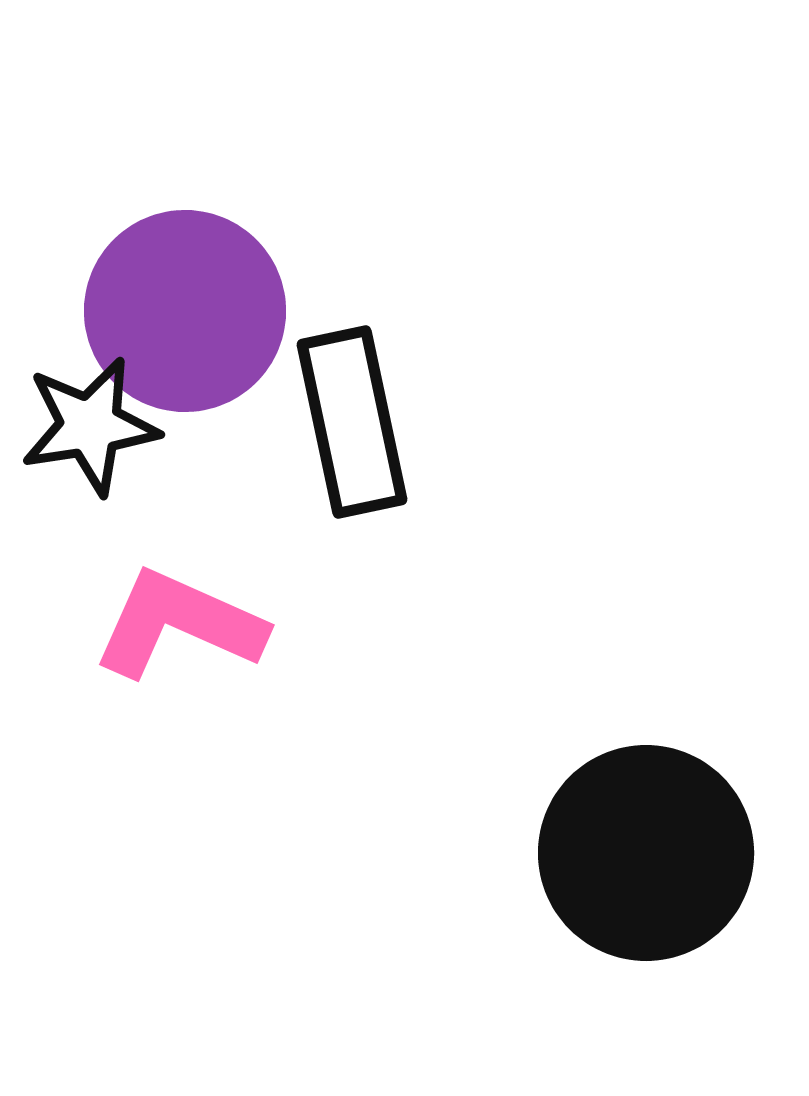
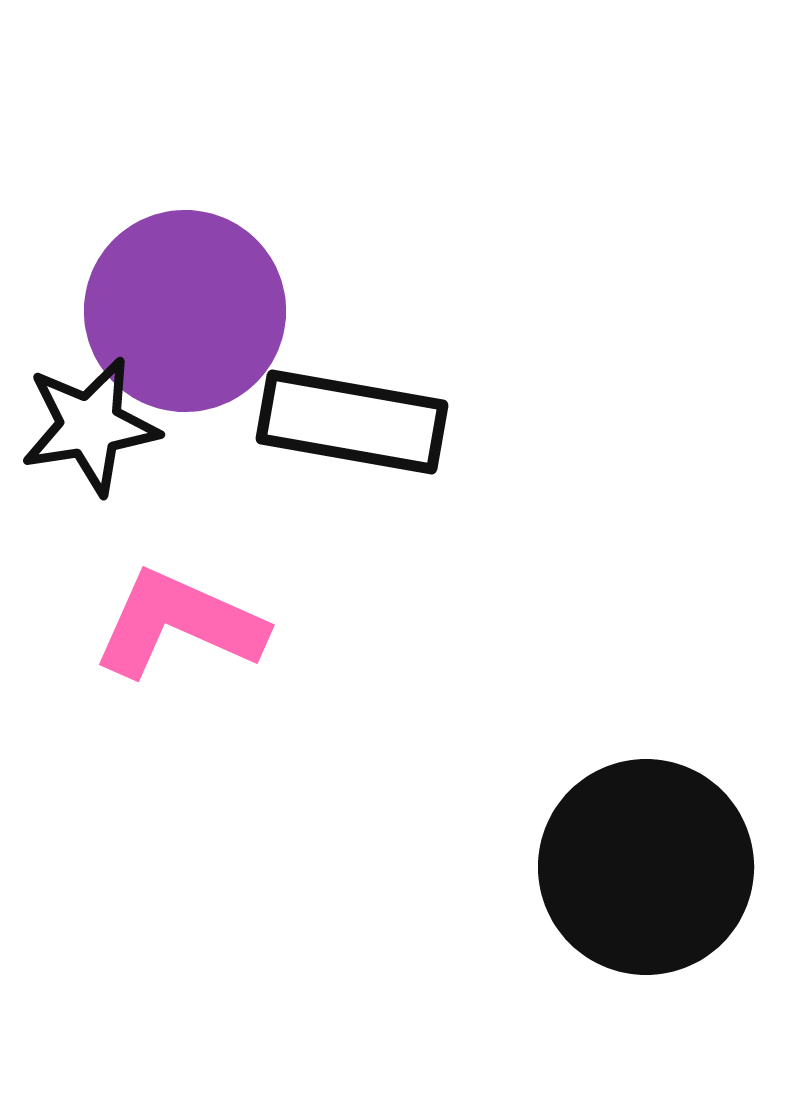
black rectangle: rotated 68 degrees counterclockwise
black circle: moved 14 px down
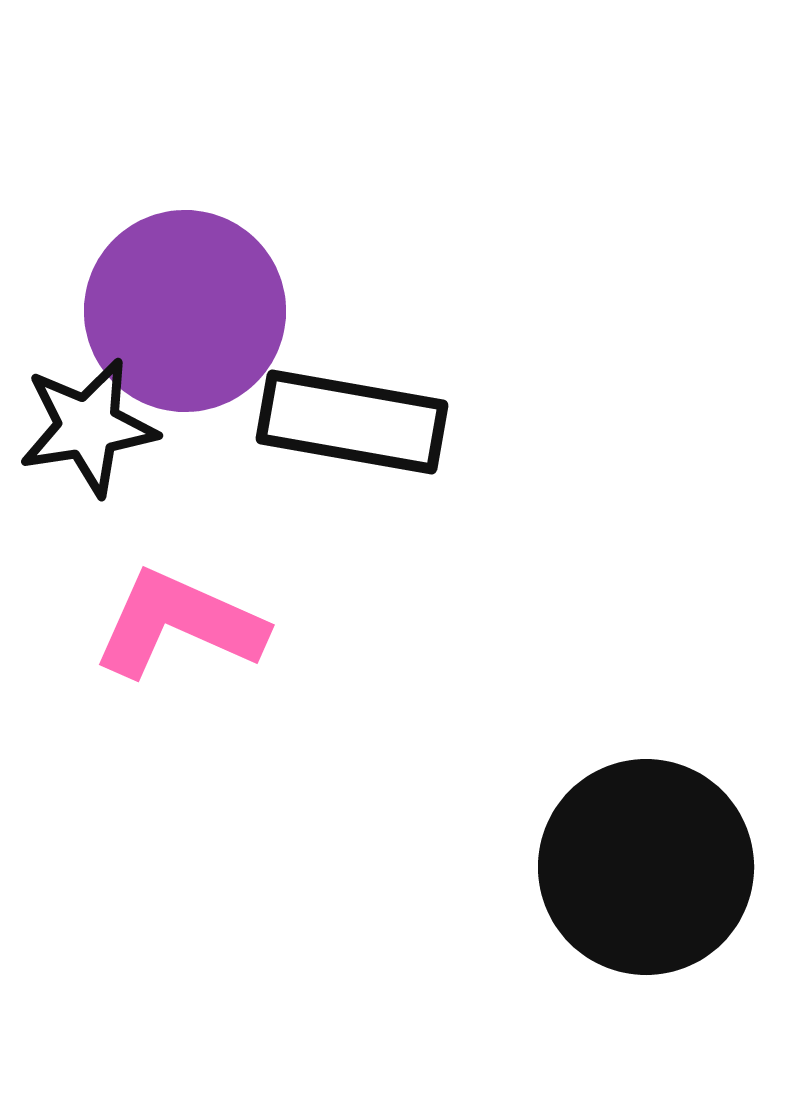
black star: moved 2 px left, 1 px down
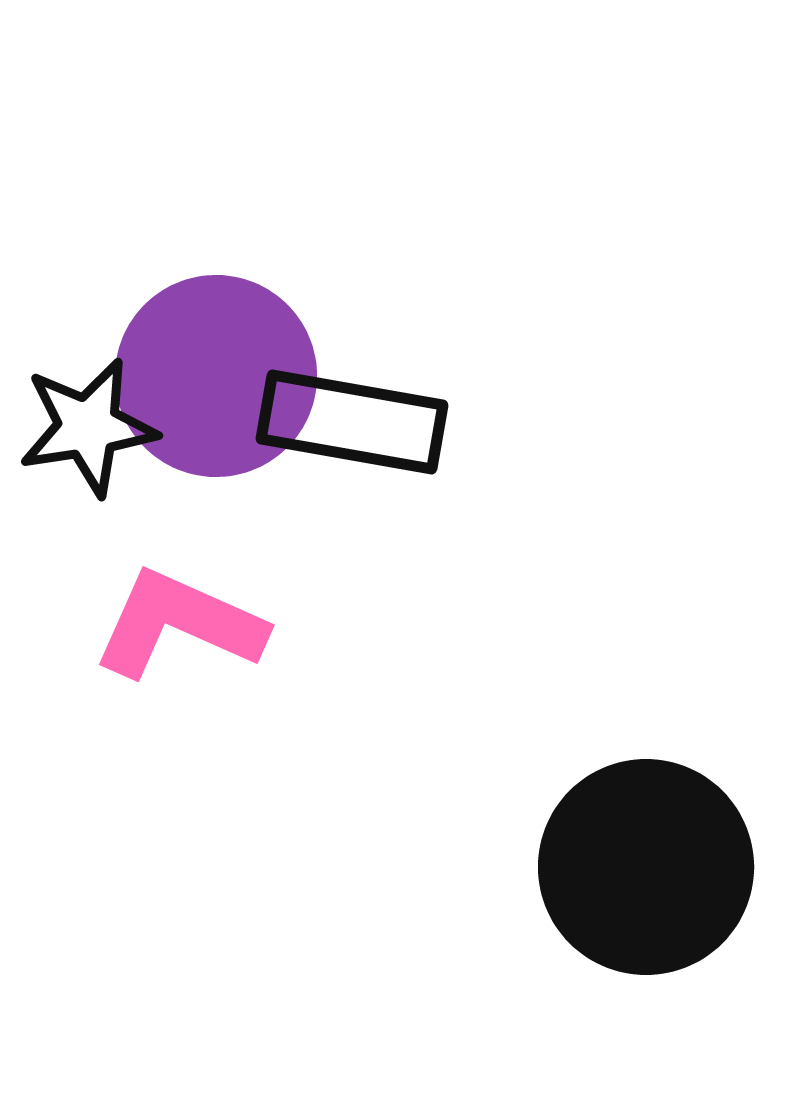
purple circle: moved 31 px right, 65 px down
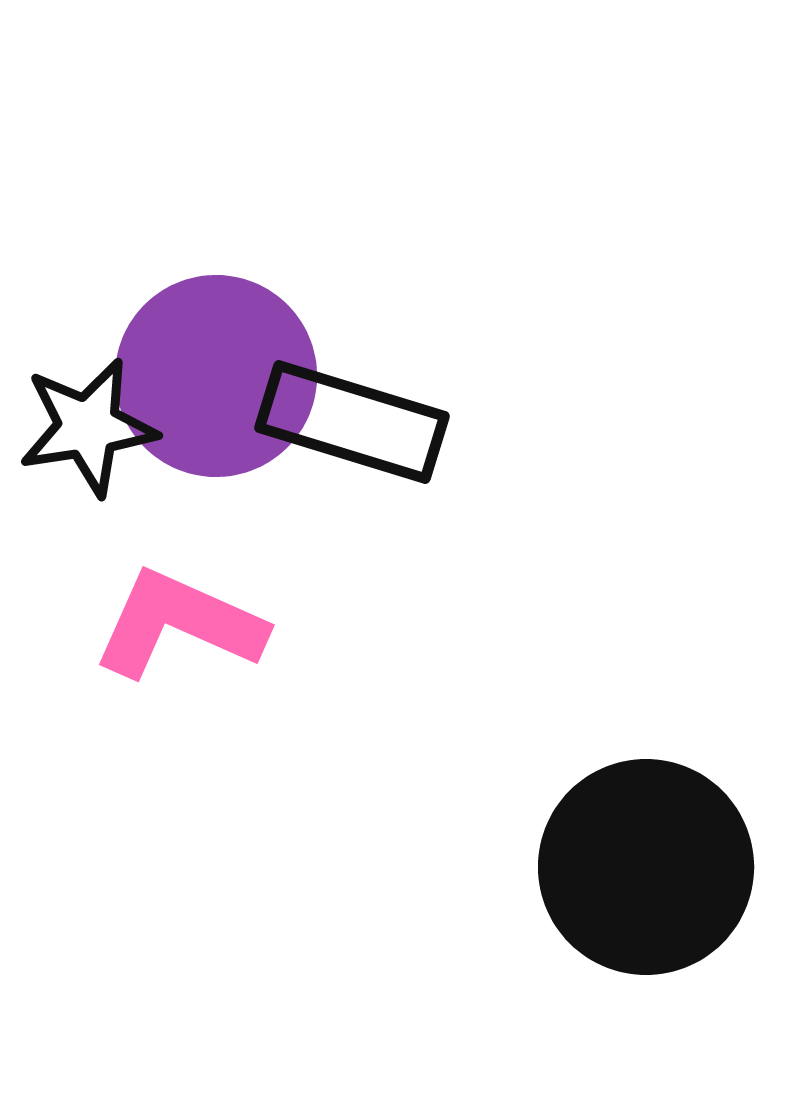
black rectangle: rotated 7 degrees clockwise
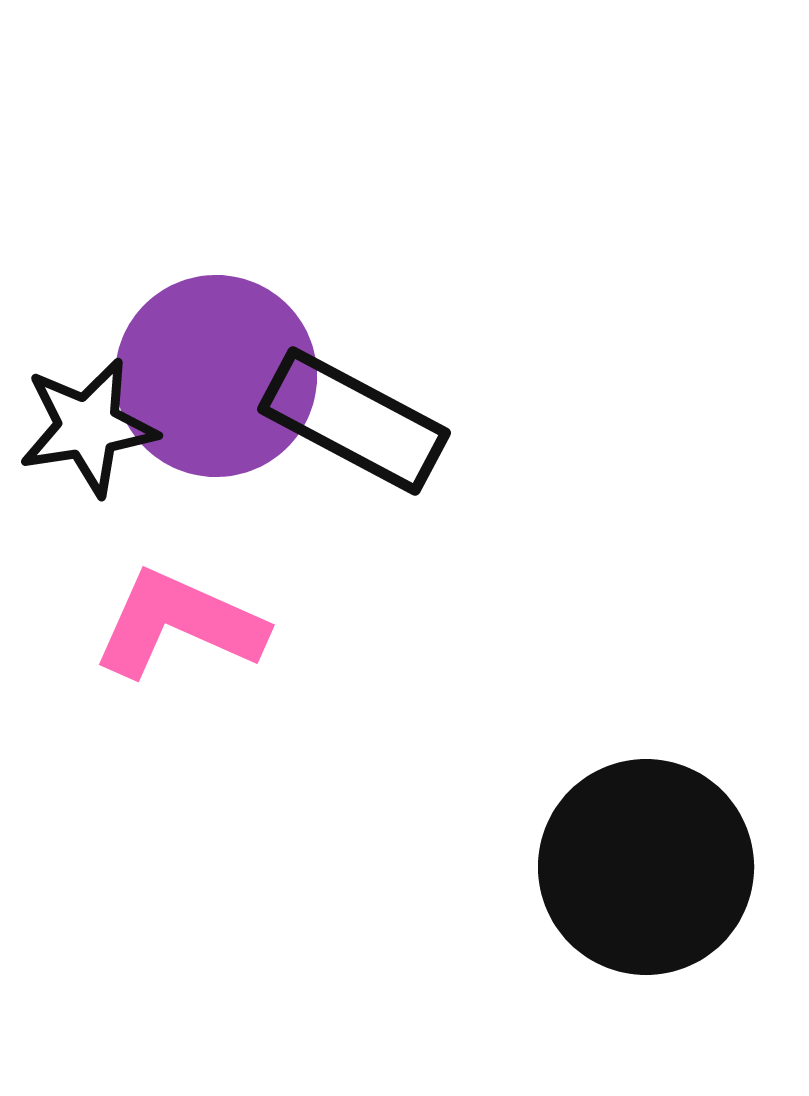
black rectangle: moved 2 px right, 1 px up; rotated 11 degrees clockwise
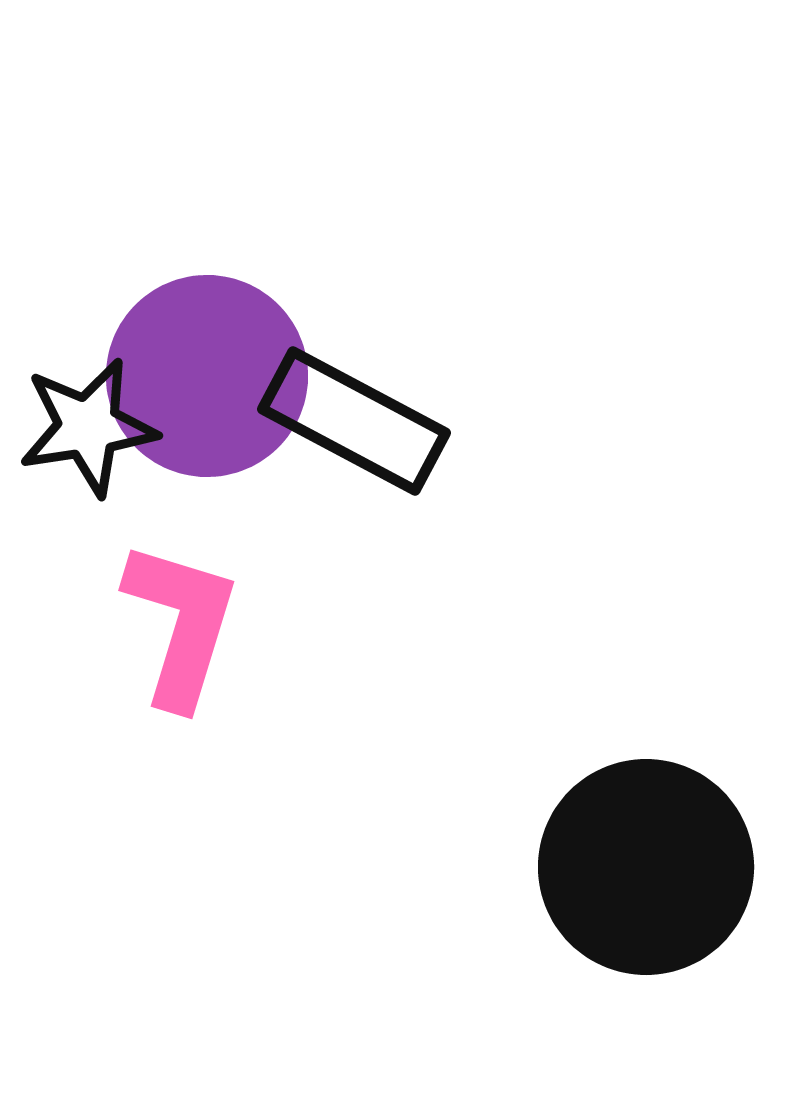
purple circle: moved 9 px left
pink L-shape: moved 2 px right; rotated 83 degrees clockwise
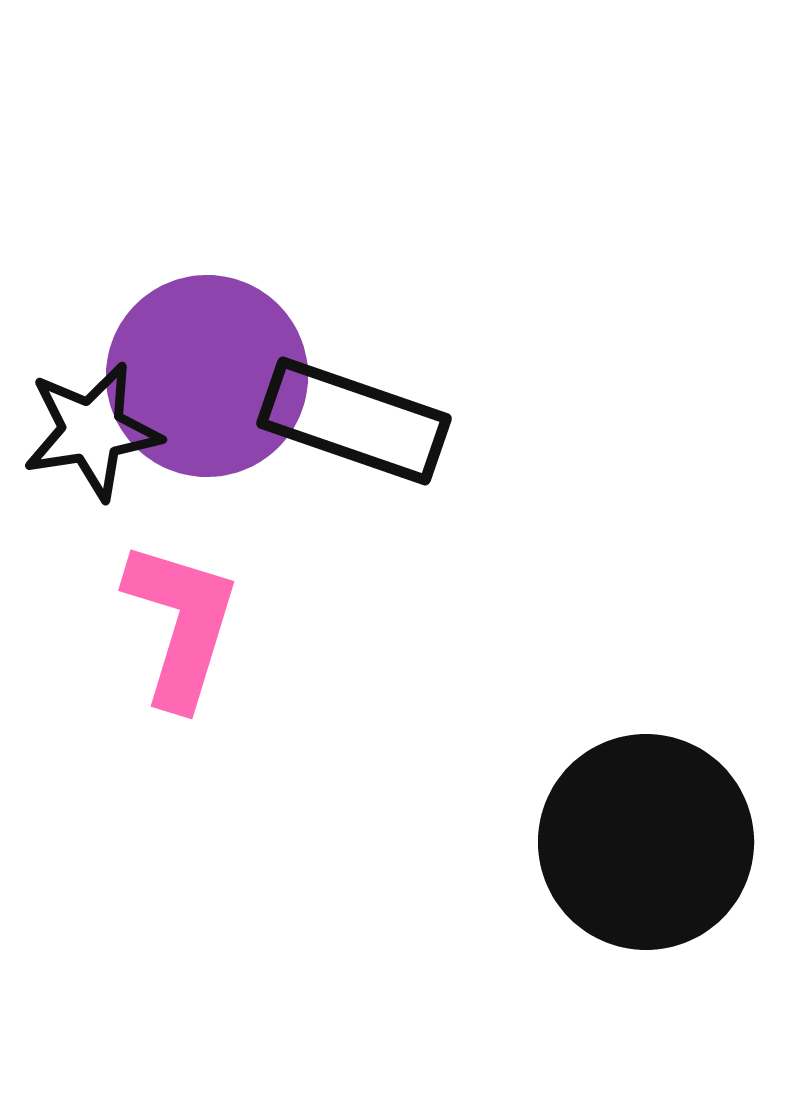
black rectangle: rotated 9 degrees counterclockwise
black star: moved 4 px right, 4 px down
black circle: moved 25 px up
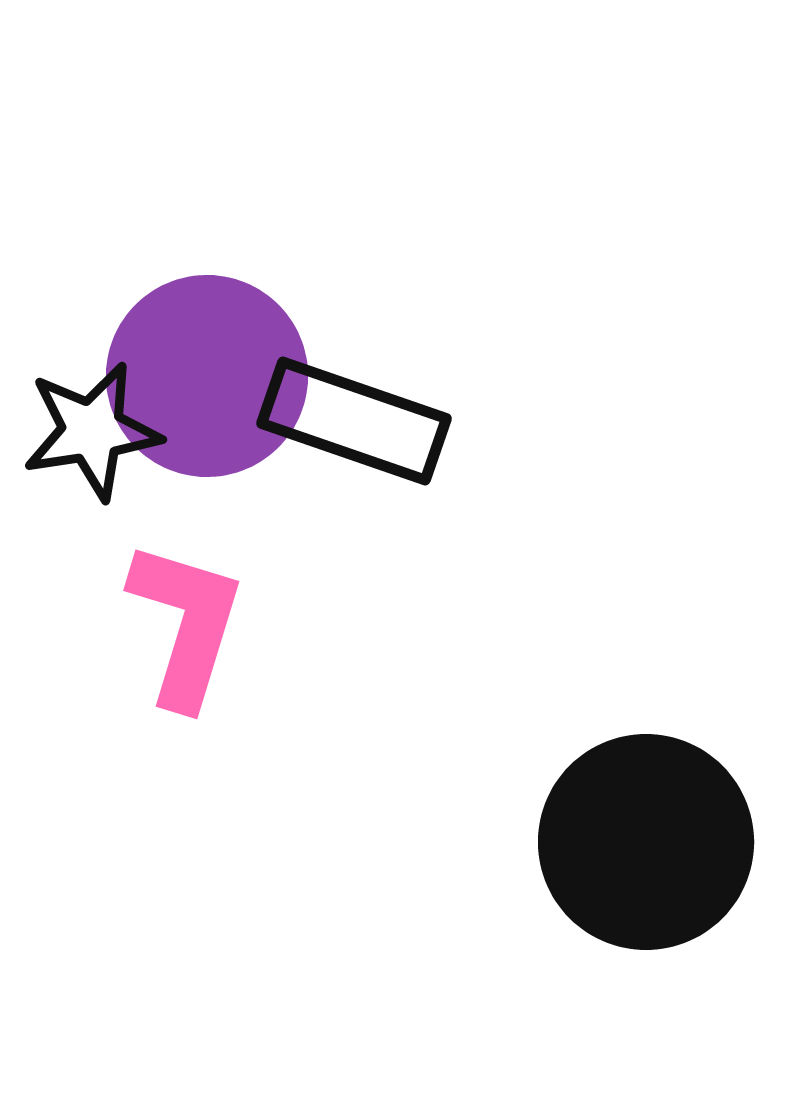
pink L-shape: moved 5 px right
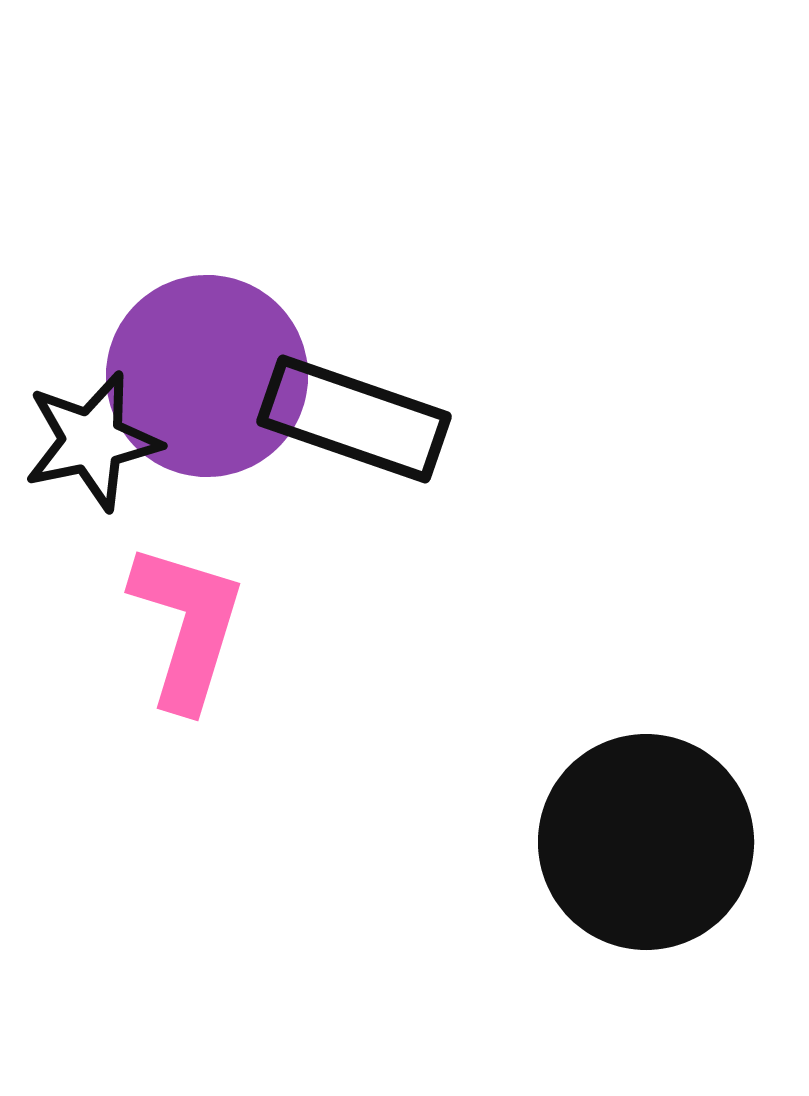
black rectangle: moved 2 px up
black star: moved 10 px down; rotated 3 degrees counterclockwise
pink L-shape: moved 1 px right, 2 px down
